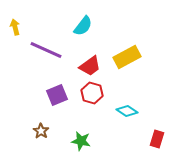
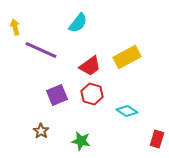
cyan semicircle: moved 5 px left, 3 px up
purple line: moved 5 px left
red hexagon: moved 1 px down
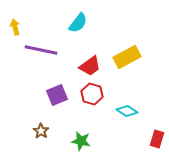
purple line: rotated 12 degrees counterclockwise
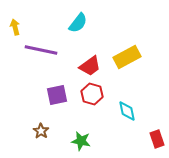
purple square: rotated 10 degrees clockwise
cyan diamond: rotated 45 degrees clockwise
red rectangle: rotated 36 degrees counterclockwise
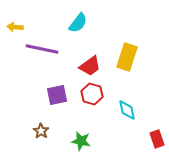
yellow arrow: rotated 70 degrees counterclockwise
purple line: moved 1 px right, 1 px up
yellow rectangle: rotated 44 degrees counterclockwise
cyan diamond: moved 1 px up
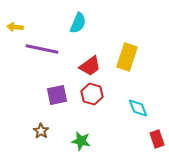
cyan semicircle: rotated 15 degrees counterclockwise
cyan diamond: moved 11 px right, 2 px up; rotated 10 degrees counterclockwise
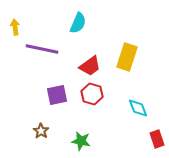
yellow arrow: rotated 77 degrees clockwise
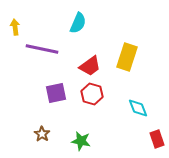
purple square: moved 1 px left, 2 px up
brown star: moved 1 px right, 3 px down
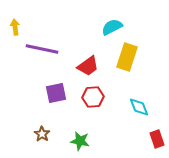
cyan semicircle: moved 34 px right, 4 px down; rotated 140 degrees counterclockwise
red trapezoid: moved 2 px left
red hexagon: moved 1 px right, 3 px down; rotated 20 degrees counterclockwise
cyan diamond: moved 1 px right, 1 px up
green star: moved 1 px left
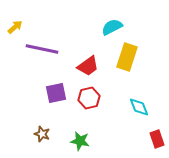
yellow arrow: rotated 56 degrees clockwise
red hexagon: moved 4 px left, 1 px down; rotated 10 degrees counterclockwise
brown star: rotated 14 degrees counterclockwise
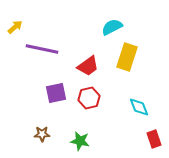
brown star: rotated 21 degrees counterclockwise
red rectangle: moved 3 px left
